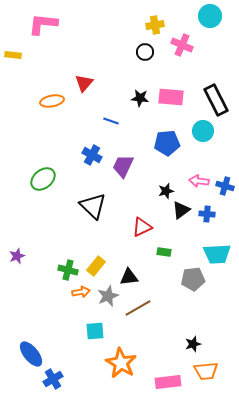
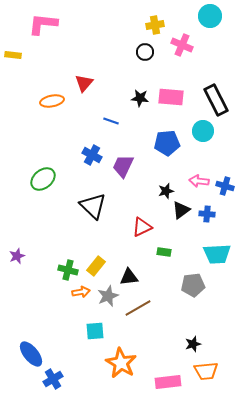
gray pentagon at (193, 279): moved 6 px down
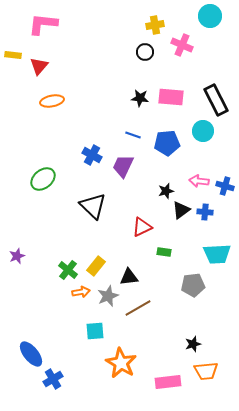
red triangle at (84, 83): moved 45 px left, 17 px up
blue line at (111, 121): moved 22 px right, 14 px down
blue cross at (207, 214): moved 2 px left, 2 px up
green cross at (68, 270): rotated 24 degrees clockwise
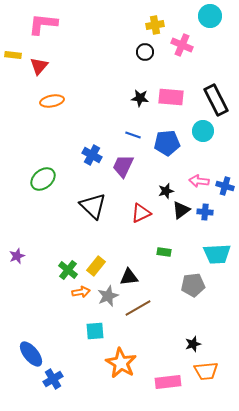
red triangle at (142, 227): moved 1 px left, 14 px up
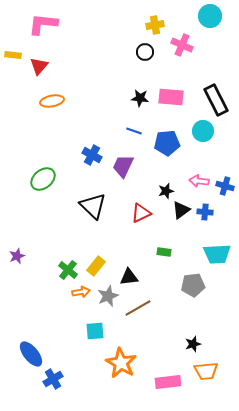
blue line at (133, 135): moved 1 px right, 4 px up
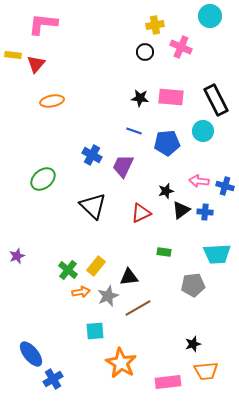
pink cross at (182, 45): moved 1 px left, 2 px down
red triangle at (39, 66): moved 3 px left, 2 px up
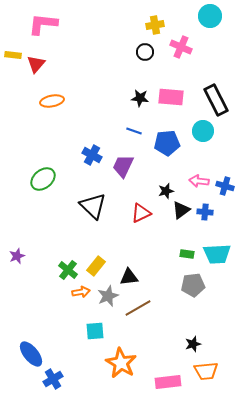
green rectangle at (164, 252): moved 23 px right, 2 px down
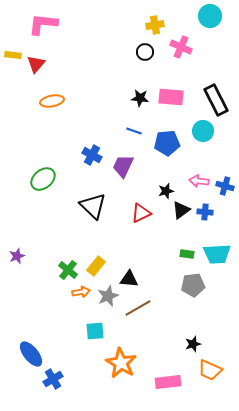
black triangle at (129, 277): moved 2 px down; rotated 12 degrees clockwise
orange trapezoid at (206, 371): moved 4 px right, 1 px up; rotated 30 degrees clockwise
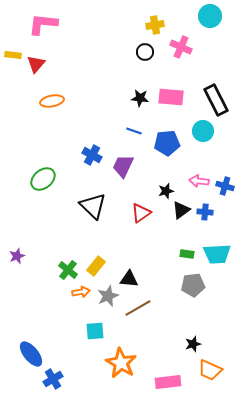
red triangle at (141, 213): rotated 10 degrees counterclockwise
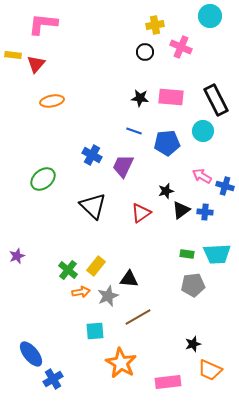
pink arrow at (199, 181): moved 3 px right, 5 px up; rotated 24 degrees clockwise
brown line at (138, 308): moved 9 px down
